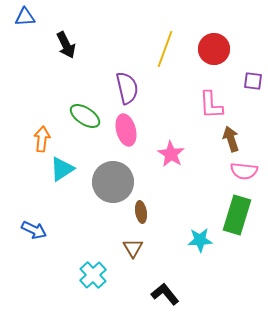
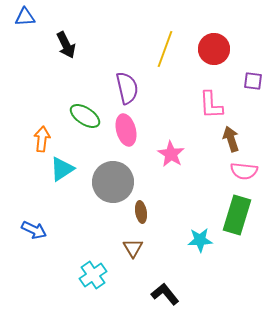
cyan cross: rotated 8 degrees clockwise
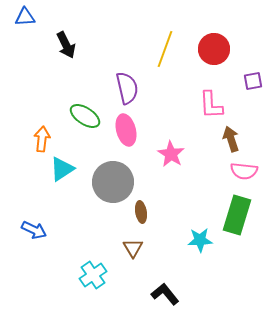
purple square: rotated 18 degrees counterclockwise
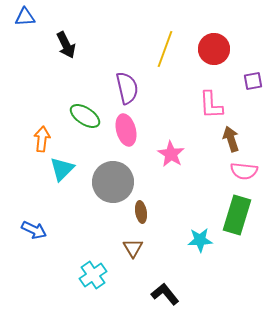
cyan triangle: rotated 12 degrees counterclockwise
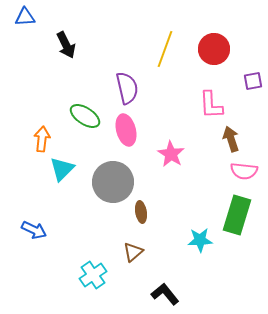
brown triangle: moved 4 px down; rotated 20 degrees clockwise
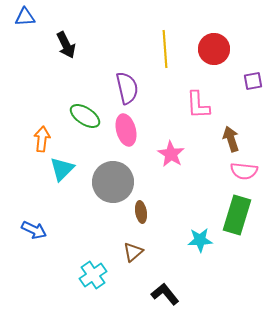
yellow line: rotated 24 degrees counterclockwise
pink L-shape: moved 13 px left
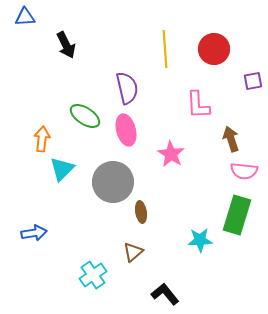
blue arrow: moved 3 px down; rotated 35 degrees counterclockwise
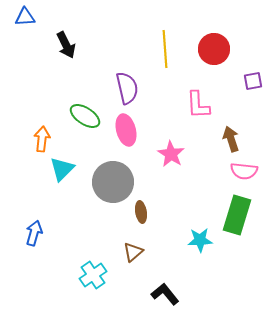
blue arrow: rotated 65 degrees counterclockwise
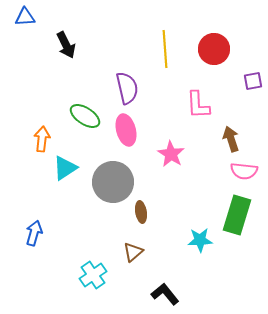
cyan triangle: moved 3 px right, 1 px up; rotated 12 degrees clockwise
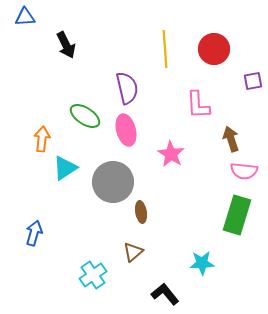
cyan star: moved 2 px right, 23 px down
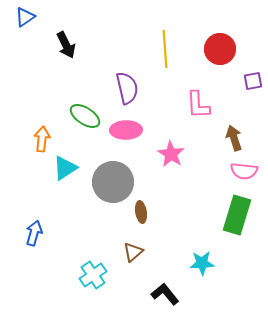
blue triangle: rotated 30 degrees counterclockwise
red circle: moved 6 px right
pink ellipse: rotated 76 degrees counterclockwise
brown arrow: moved 3 px right, 1 px up
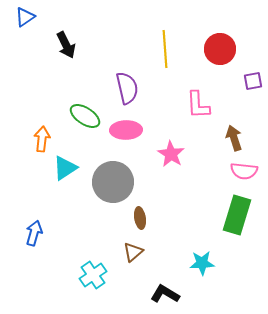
brown ellipse: moved 1 px left, 6 px down
black L-shape: rotated 20 degrees counterclockwise
